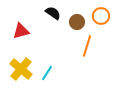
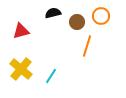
black semicircle: rotated 49 degrees counterclockwise
cyan line: moved 4 px right, 3 px down
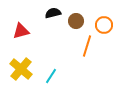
orange circle: moved 3 px right, 9 px down
brown circle: moved 1 px left, 1 px up
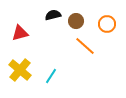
black semicircle: moved 2 px down
orange circle: moved 3 px right, 1 px up
red triangle: moved 1 px left, 2 px down
orange line: moved 2 px left; rotated 65 degrees counterclockwise
yellow cross: moved 1 px left, 1 px down
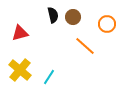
black semicircle: rotated 91 degrees clockwise
brown circle: moved 3 px left, 4 px up
cyan line: moved 2 px left, 1 px down
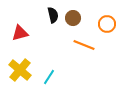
brown circle: moved 1 px down
orange line: moved 1 px left, 1 px up; rotated 20 degrees counterclockwise
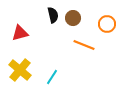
cyan line: moved 3 px right
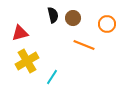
yellow cross: moved 7 px right, 9 px up; rotated 20 degrees clockwise
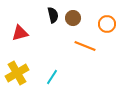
orange line: moved 1 px right, 1 px down
yellow cross: moved 10 px left, 12 px down
